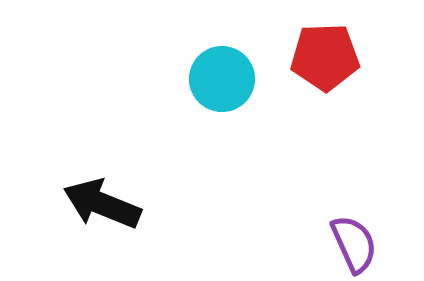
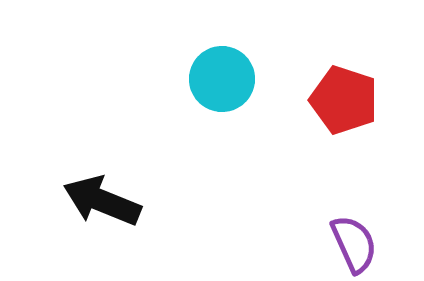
red pentagon: moved 19 px right, 43 px down; rotated 20 degrees clockwise
black arrow: moved 3 px up
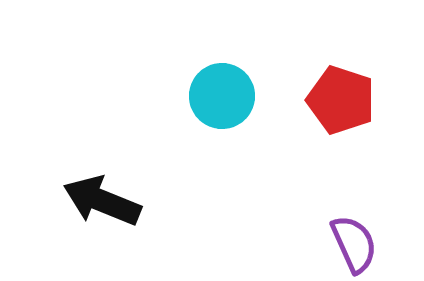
cyan circle: moved 17 px down
red pentagon: moved 3 px left
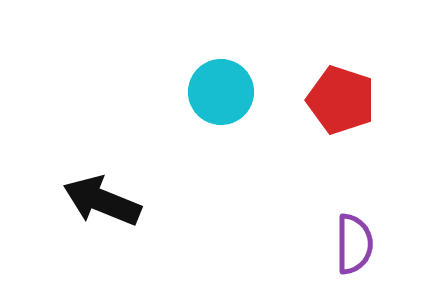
cyan circle: moved 1 px left, 4 px up
purple semicircle: rotated 24 degrees clockwise
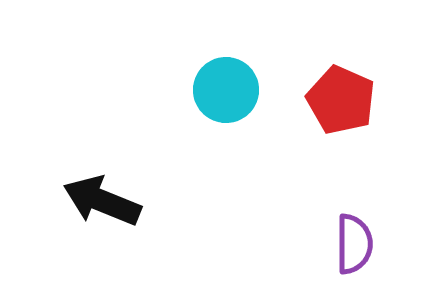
cyan circle: moved 5 px right, 2 px up
red pentagon: rotated 6 degrees clockwise
